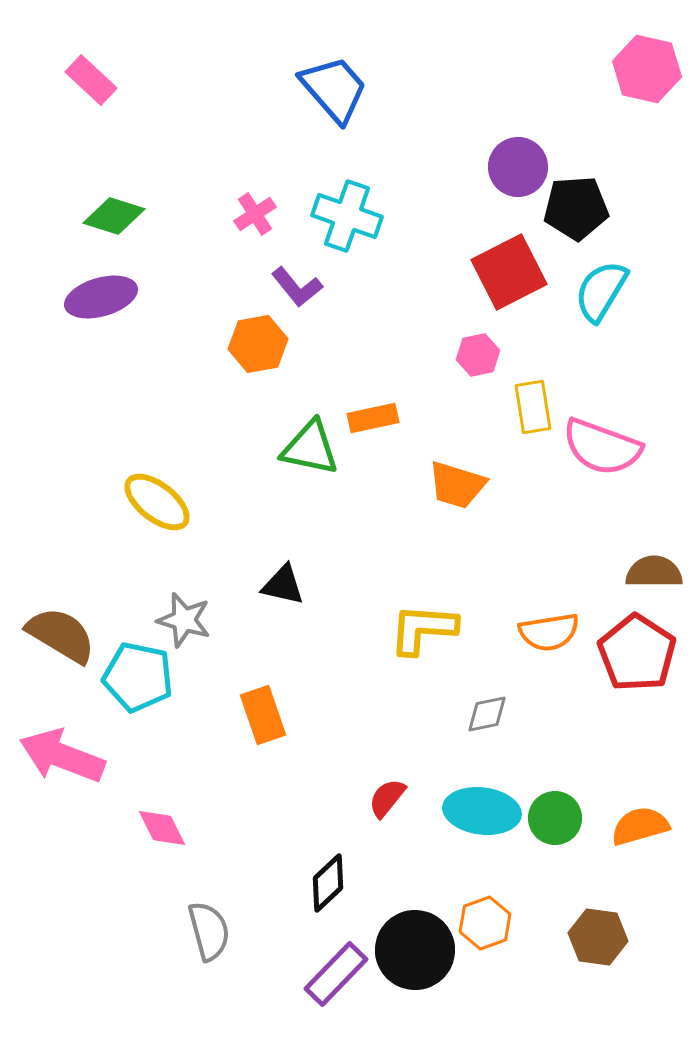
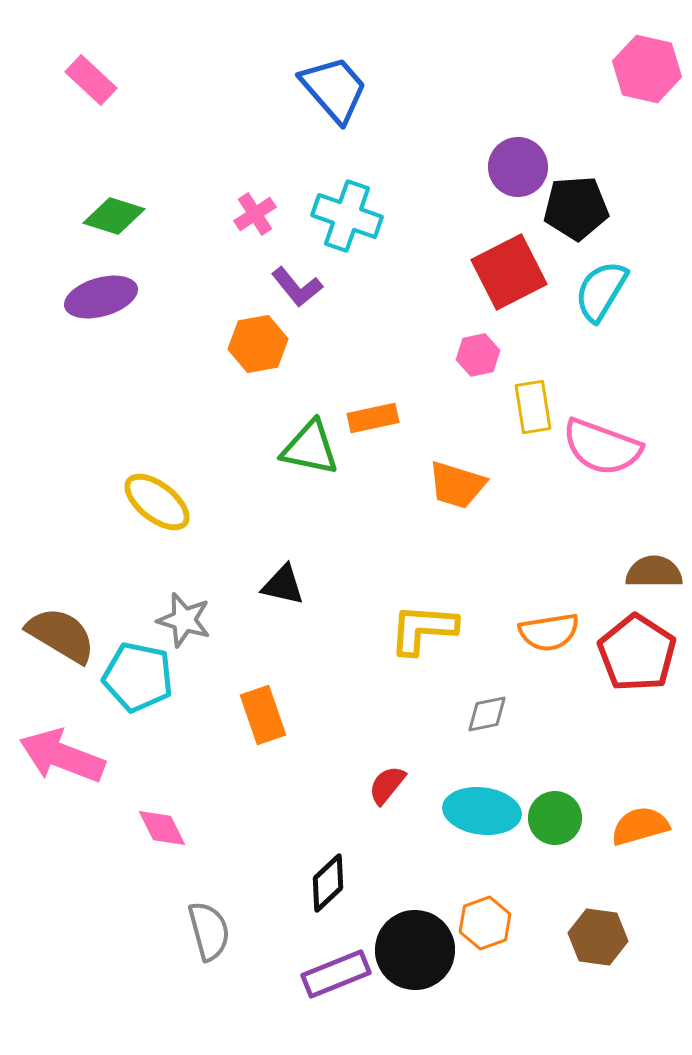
red semicircle at (387, 798): moved 13 px up
purple rectangle at (336, 974): rotated 24 degrees clockwise
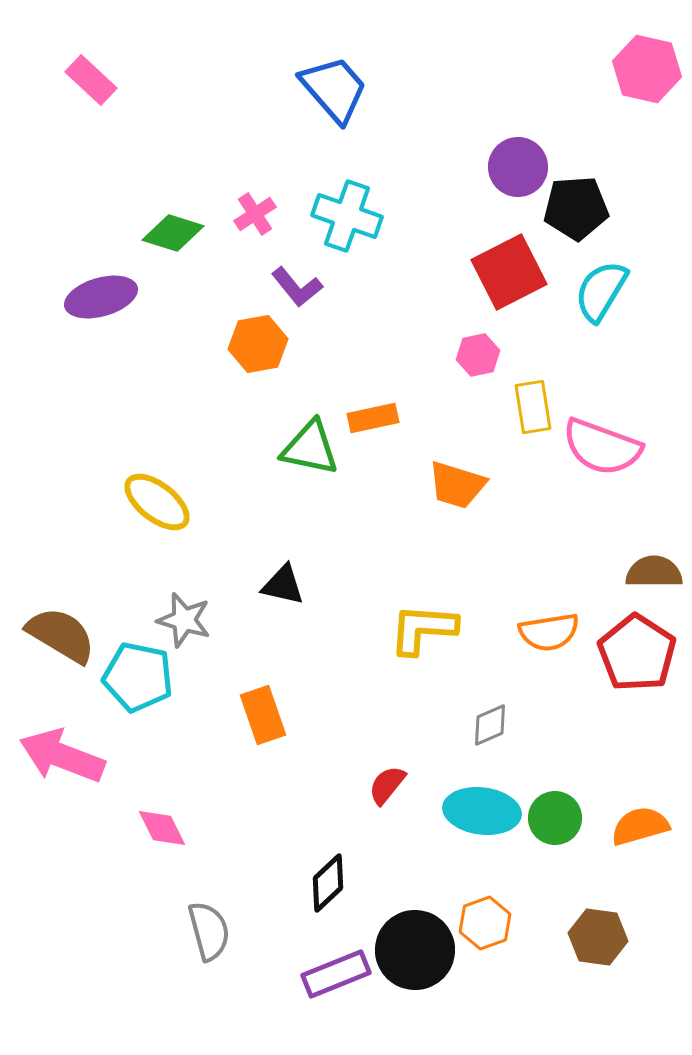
green diamond at (114, 216): moved 59 px right, 17 px down
gray diamond at (487, 714): moved 3 px right, 11 px down; rotated 12 degrees counterclockwise
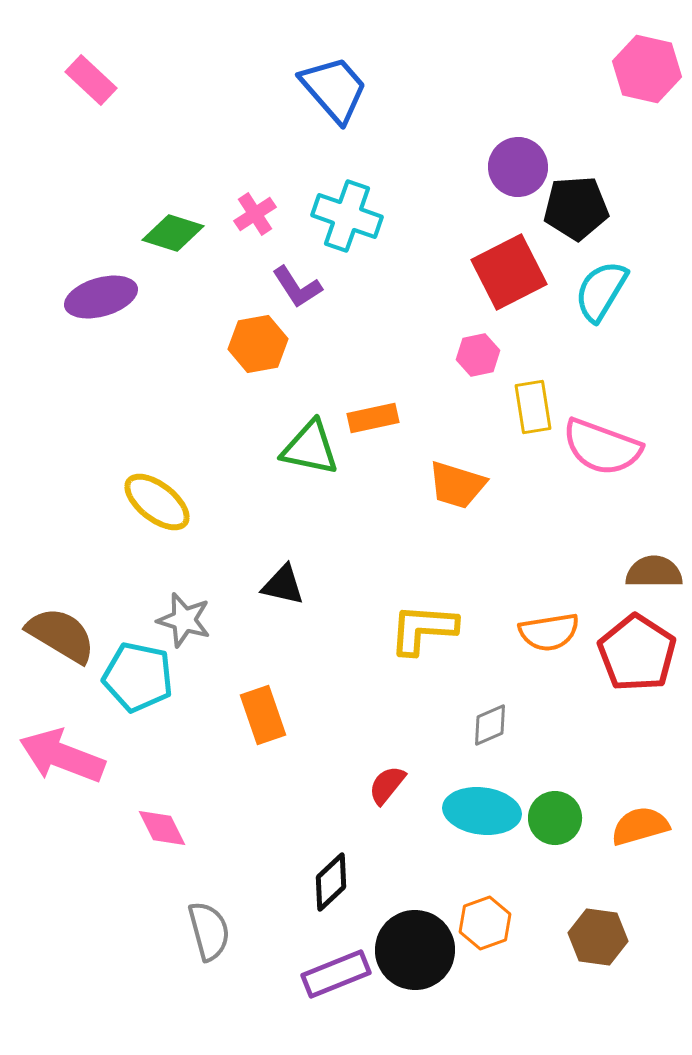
purple L-shape at (297, 287): rotated 6 degrees clockwise
black diamond at (328, 883): moved 3 px right, 1 px up
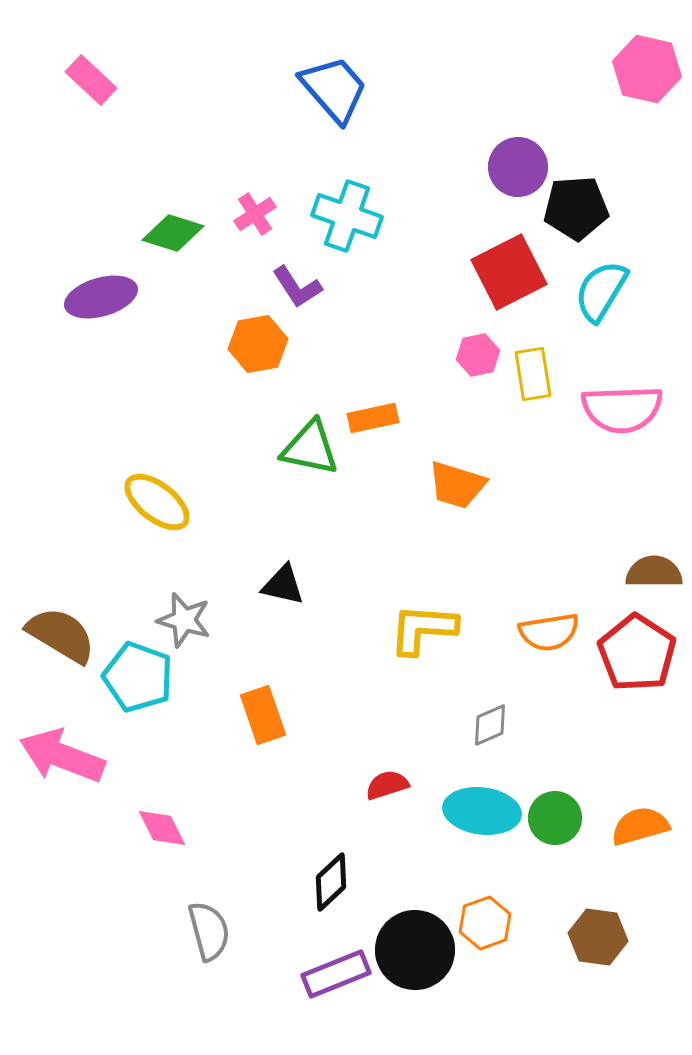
yellow rectangle at (533, 407): moved 33 px up
pink semicircle at (602, 447): moved 20 px right, 38 px up; rotated 22 degrees counterclockwise
cyan pentagon at (138, 677): rotated 8 degrees clockwise
red semicircle at (387, 785): rotated 33 degrees clockwise
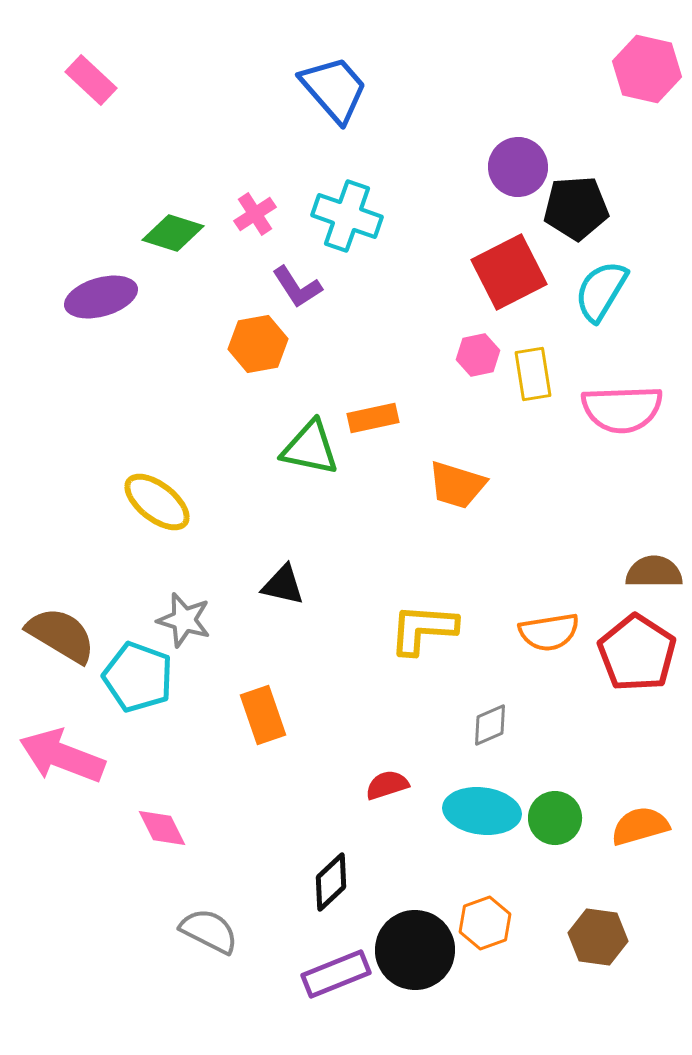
gray semicircle at (209, 931): rotated 48 degrees counterclockwise
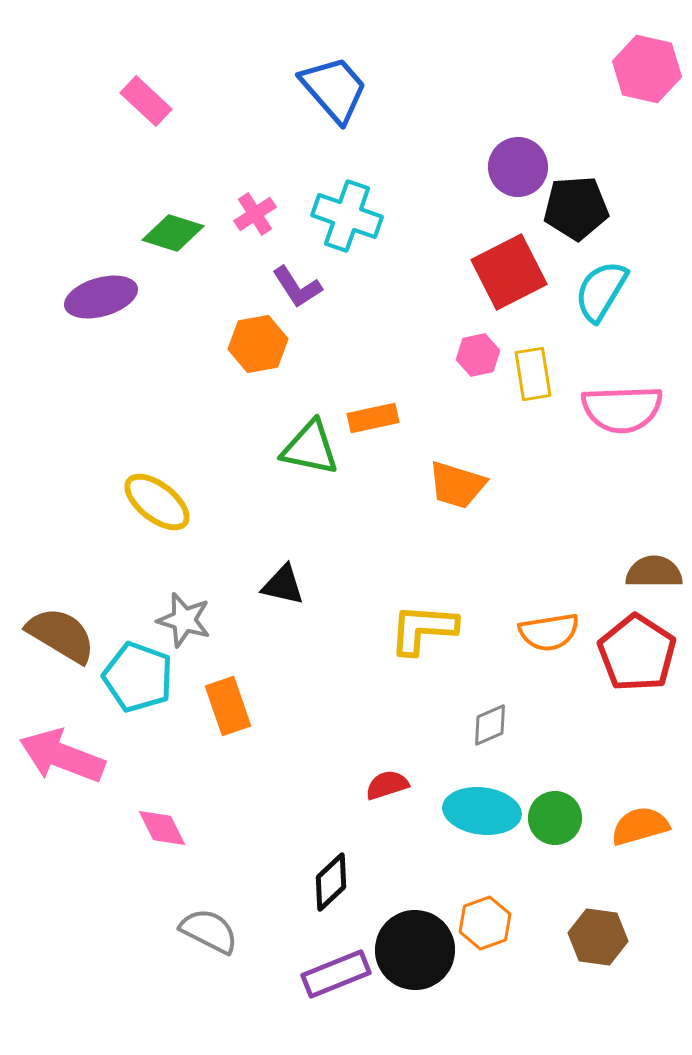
pink rectangle at (91, 80): moved 55 px right, 21 px down
orange rectangle at (263, 715): moved 35 px left, 9 px up
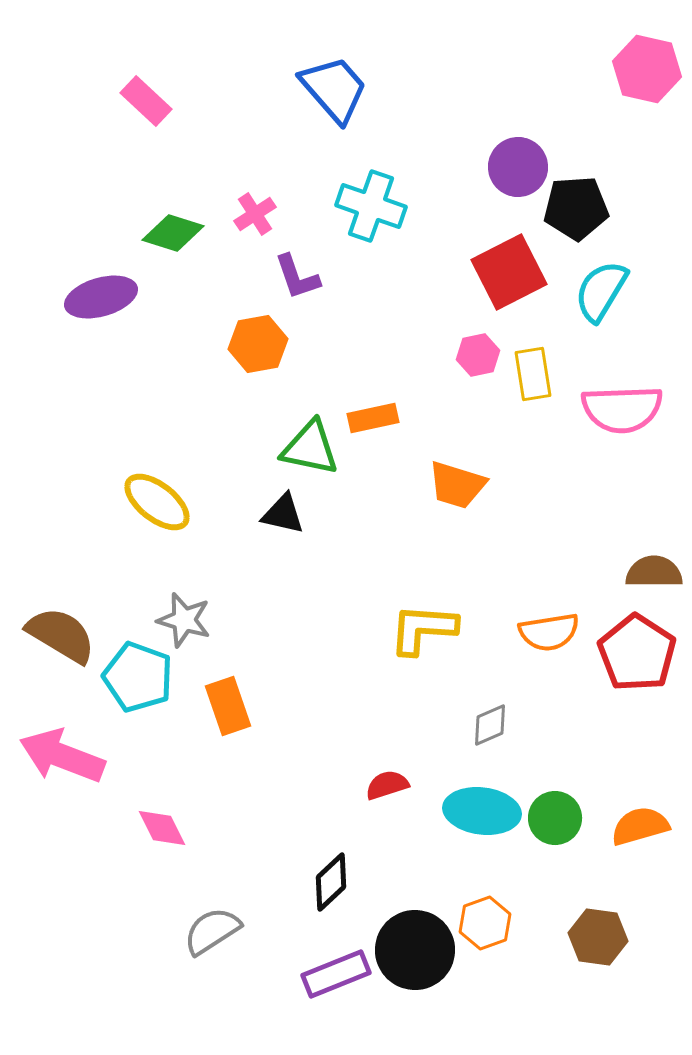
cyan cross at (347, 216): moved 24 px right, 10 px up
purple L-shape at (297, 287): moved 10 px up; rotated 14 degrees clockwise
black triangle at (283, 585): moved 71 px up
gray semicircle at (209, 931): moved 3 px right; rotated 60 degrees counterclockwise
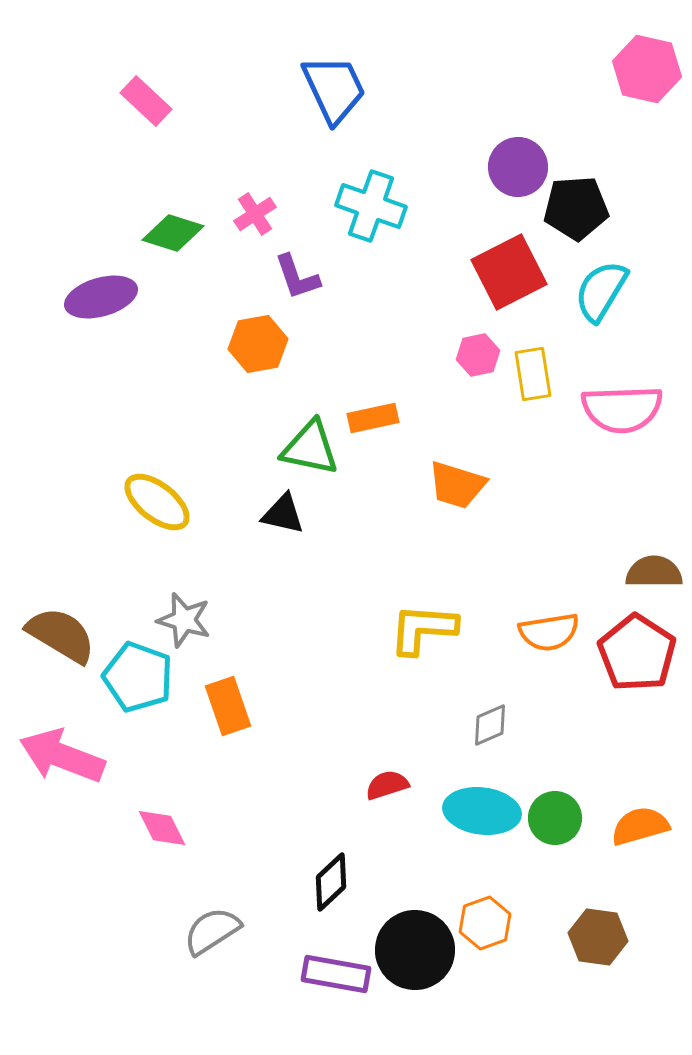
blue trapezoid at (334, 89): rotated 16 degrees clockwise
purple rectangle at (336, 974): rotated 32 degrees clockwise
